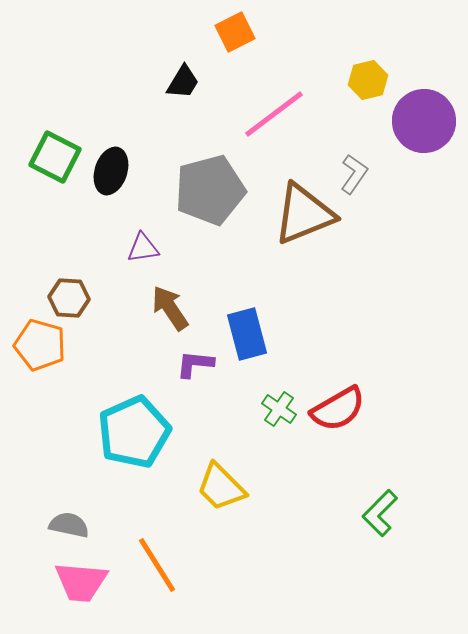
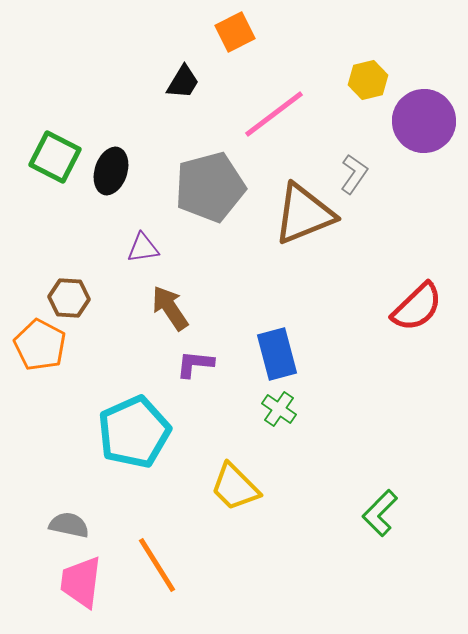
gray pentagon: moved 3 px up
blue rectangle: moved 30 px right, 20 px down
orange pentagon: rotated 12 degrees clockwise
red semicircle: moved 79 px right, 102 px up; rotated 14 degrees counterclockwise
yellow trapezoid: moved 14 px right
pink trapezoid: rotated 92 degrees clockwise
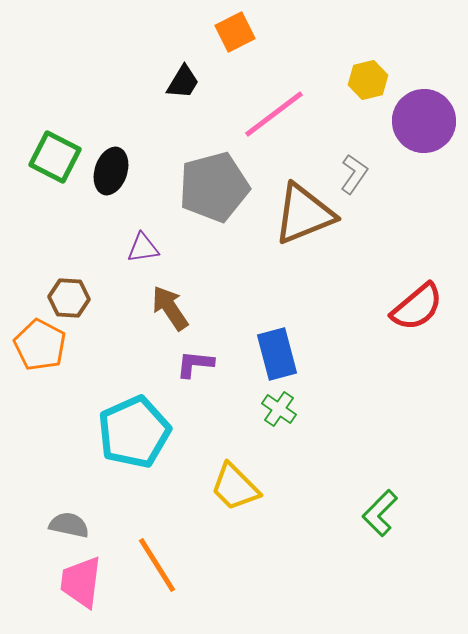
gray pentagon: moved 4 px right
red semicircle: rotated 4 degrees clockwise
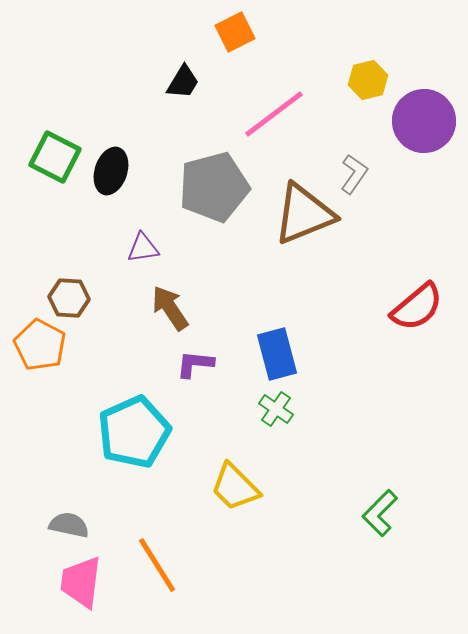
green cross: moved 3 px left
